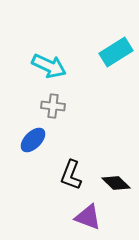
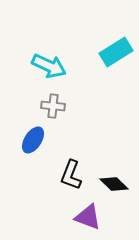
blue ellipse: rotated 12 degrees counterclockwise
black diamond: moved 2 px left, 1 px down
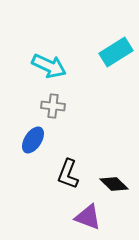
black L-shape: moved 3 px left, 1 px up
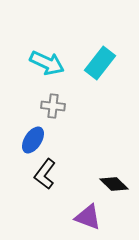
cyan rectangle: moved 16 px left, 11 px down; rotated 20 degrees counterclockwise
cyan arrow: moved 2 px left, 3 px up
black L-shape: moved 23 px left; rotated 16 degrees clockwise
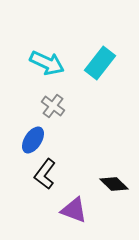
gray cross: rotated 30 degrees clockwise
purple triangle: moved 14 px left, 7 px up
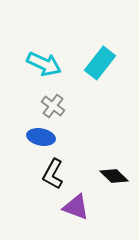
cyan arrow: moved 3 px left, 1 px down
blue ellipse: moved 8 px right, 3 px up; rotated 68 degrees clockwise
black L-shape: moved 8 px right; rotated 8 degrees counterclockwise
black diamond: moved 8 px up
purple triangle: moved 2 px right, 3 px up
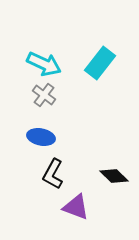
gray cross: moved 9 px left, 11 px up
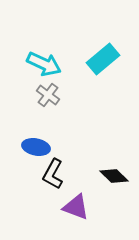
cyan rectangle: moved 3 px right, 4 px up; rotated 12 degrees clockwise
gray cross: moved 4 px right
blue ellipse: moved 5 px left, 10 px down
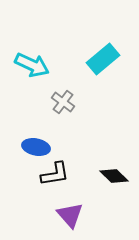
cyan arrow: moved 12 px left, 1 px down
gray cross: moved 15 px right, 7 px down
black L-shape: moved 2 px right; rotated 128 degrees counterclockwise
purple triangle: moved 6 px left, 8 px down; rotated 28 degrees clockwise
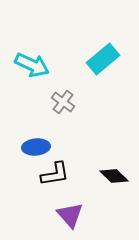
blue ellipse: rotated 16 degrees counterclockwise
